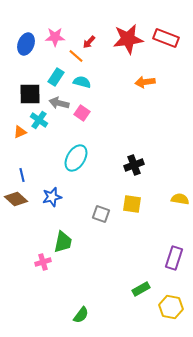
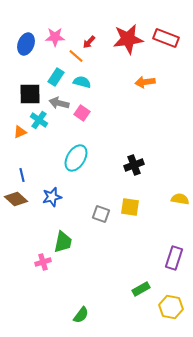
yellow square: moved 2 px left, 3 px down
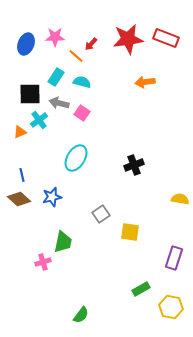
red arrow: moved 2 px right, 2 px down
cyan cross: rotated 18 degrees clockwise
brown diamond: moved 3 px right
yellow square: moved 25 px down
gray square: rotated 36 degrees clockwise
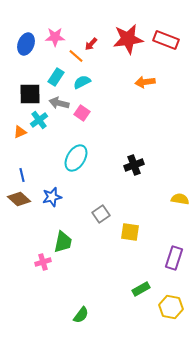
red rectangle: moved 2 px down
cyan semicircle: rotated 42 degrees counterclockwise
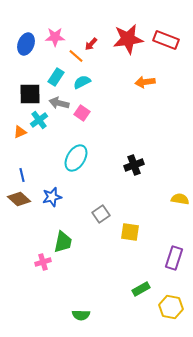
green semicircle: rotated 54 degrees clockwise
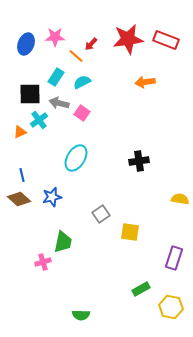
black cross: moved 5 px right, 4 px up; rotated 12 degrees clockwise
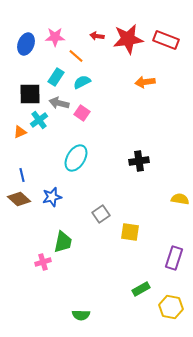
red arrow: moved 6 px right, 8 px up; rotated 56 degrees clockwise
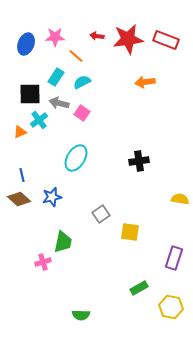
green rectangle: moved 2 px left, 1 px up
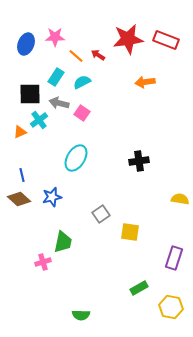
red arrow: moved 1 px right, 19 px down; rotated 24 degrees clockwise
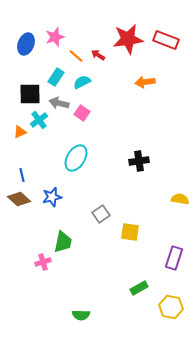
pink star: rotated 18 degrees counterclockwise
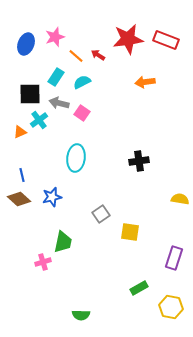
cyan ellipse: rotated 24 degrees counterclockwise
